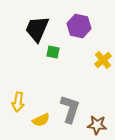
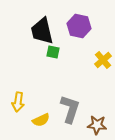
black trapezoid: moved 5 px right, 2 px down; rotated 36 degrees counterclockwise
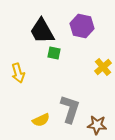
purple hexagon: moved 3 px right
black trapezoid: rotated 16 degrees counterclockwise
green square: moved 1 px right, 1 px down
yellow cross: moved 7 px down
yellow arrow: moved 29 px up; rotated 24 degrees counterclockwise
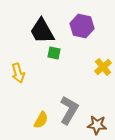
gray L-shape: moved 1 px left, 1 px down; rotated 12 degrees clockwise
yellow semicircle: rotated 36 degrees counterclockwise
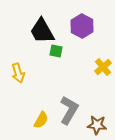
purple hexagon: rotated 15 degrees clockwise
green square: moved 2 px right, 2 px up
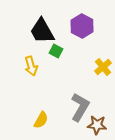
green square: rotated 16 degrees clockwise
yellow arrow: moved 13 px right, 7 px up
gray L-shape: moved 11 px right, 3 px up
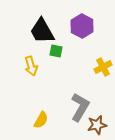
green square: rotated 16 degrees counterclockwise
yellow cross: rotated 12 degrees clockwise
brown star: rotated 18 degrees counterclockwise
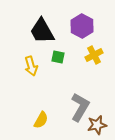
green square: moved 2 px right, 6 px down
yellow cross: moved 9 px left, 12 px up
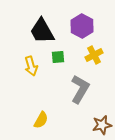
green square: rotated 16 degrees counterclockwise
gray L-shape: moved 18 px up
brown star: moved 5 px right
